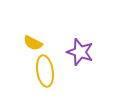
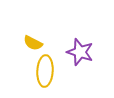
yellow ellipse: rotated 12 degrees clockwise
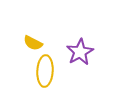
purple star: rotated 24 degrees clockwise
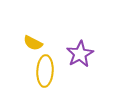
purple star: moved 2 px down
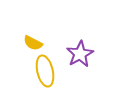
yellow ellipse: rotated 16 degrees counterclockwise
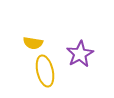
yellow semicircle: rotated 18 degrees counterclockwise
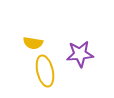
purple star: rotated 24 degrees clockwise
